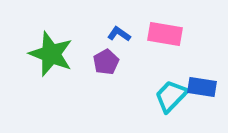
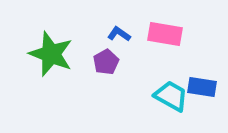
cyan trapezoid: rotated 75 degrees clockwise
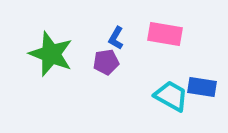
blue L-shape: moved 3 px left, 4 px down; rotated 95 degrees counterclockwise
purple pentagon: rotated 20 degrees clockwise
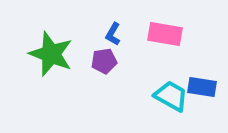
blue L-shape: moved 3 px left, 4 px up
purple pentagon: moved 2 px left, 1 px up
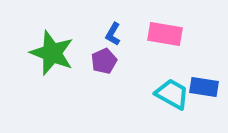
green star: moved 1 px right, 1 px up
purple pentagon: rotated 15 degrees counterclockwise
blue rectangle: moved 2 px right
cyan trapezoid: moved 1 px right, 2 px up
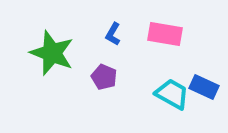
purple pentagon: moved 16 px down; rotated 25 degrees counterclockwise
blue rectangle: rotated 16 degrees clockwise
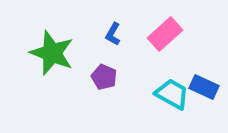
pink rectangle: rotated 52 degrees counterclockwise
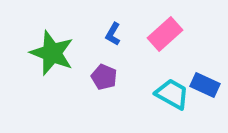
blue rectangle: moved 1 px right, 2 px up
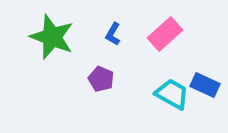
green star: moved 16 px up
purple pentagon: moved 3 px left, 2 px down
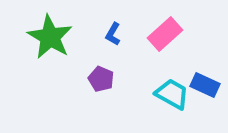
green star: moved 2 px left; rotated 9 degrees clockwise
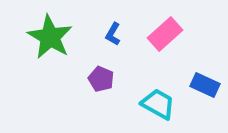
cyan trapezoid: moved 14 px left, 10 px down
